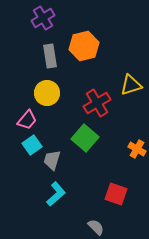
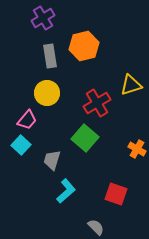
cyan square: moved 11 px left; rotated 12 degrees counterclockwise
cyan L-shape: moved 10 px right, 3 px up
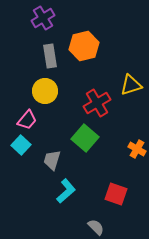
yellow circle: moved 2 px left, 2 px up
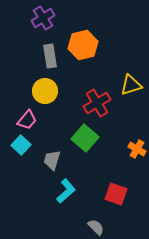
orange hexagon: moved 1 px left, 1 px up
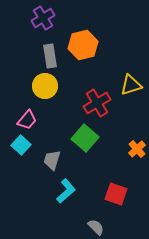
yellow circle: moved 5 px up
orange cross: rotated 18 degrees clockwise
